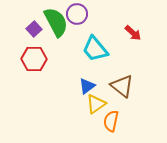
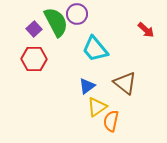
red arrow: moved 13 px right, 3 px up
brown triangle: moved 3 px right, 3 px up
yellow triangle: moved 1 px right, 3 px down
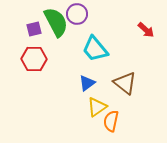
purple square: rotated 28 degrees clockwise
blue triangle: moved 3 px up
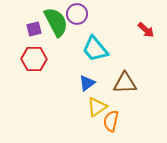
brown triangle: rotated 40 degrees counterclockwise
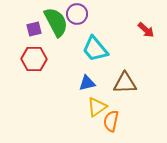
blue triangle: rotated 24 degrees clockwise
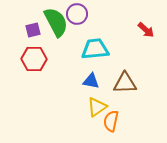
purple square: moved 1 px left, 1 px down
cyan trapezoid: rotated 124 degrees clockwise
blue triangle: moved 4 px right, 2 px up; rotated 24 degrees clockwise
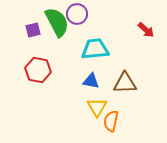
green semicircle: moved 1 px right
red hexagon: moved 4 px right, 11 px down; rotated 10 degrees clockwise
yellow triangle: rotated 25 degrees counterclockwise
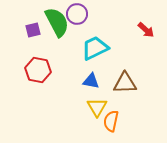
cyan trapezoid: moved 1 px up; rotated 20 degrees counterclockwise
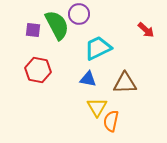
purple circle: moved 2 px right
green semicircle: moved 3 px down
purple square: rotated 21 degrees clockwise
cyan trapezoid: moved 3 px right
blue triangle: moved 3 px left, 2 px up
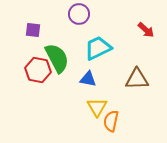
green semicircle: moved 33 px down
brown triangle: moved 12 px right, 4 px up
